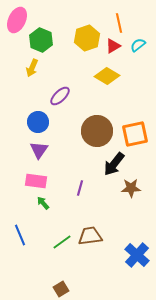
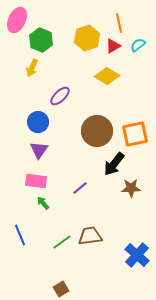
purple line: rotated 35 degrees clockwise
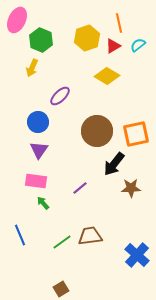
orange square: moved 1 px right
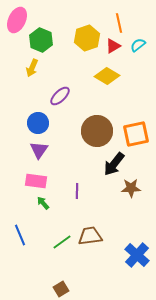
blue circle: moved 1 px down
purple line: moved 3 px left, 3 px down; rotated 49 degrees counterclockwise
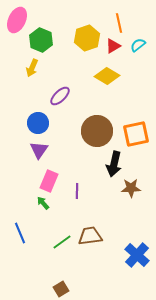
black arrow: rotated 25 degrees counterclockwise
pink rectangle: moved 13 px right; rotated 75 degrees counterclockwise
blue line: moved 2 px up
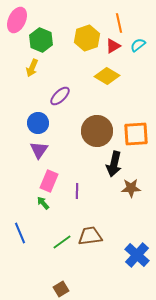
orange square: rotated 8 degrees clockwise
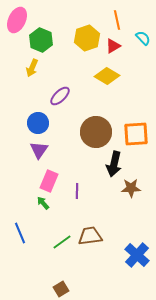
orange line: moved 2 px left, 3 px up
cyan semicircle: moved 5 px right, 7 px up; rotated 84 degrees clockwise
brown circle: moved 1 px left, 1 px down
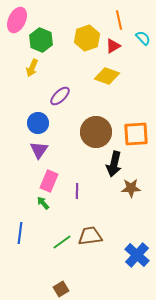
orange line: moved 2 px right
yellow diamond: rotated 10 degrees counterclockwise
blue line: rotated 30 degrees clockwise
